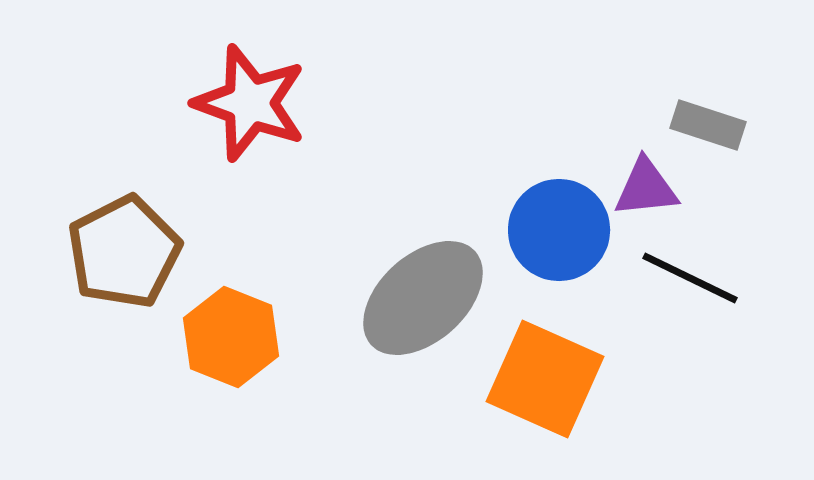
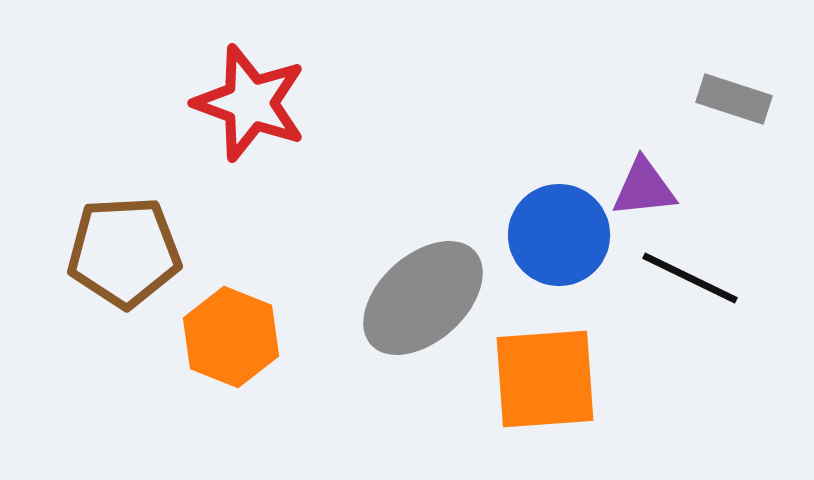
gray rectangle: moved 26 px right, 26 px up
purple triangle: moved 2 px left
blue circle: moved 5 px down
brown pentagon: rotated 24 degrees clockwise
orange square: rotated 28 degrees counterclockwise
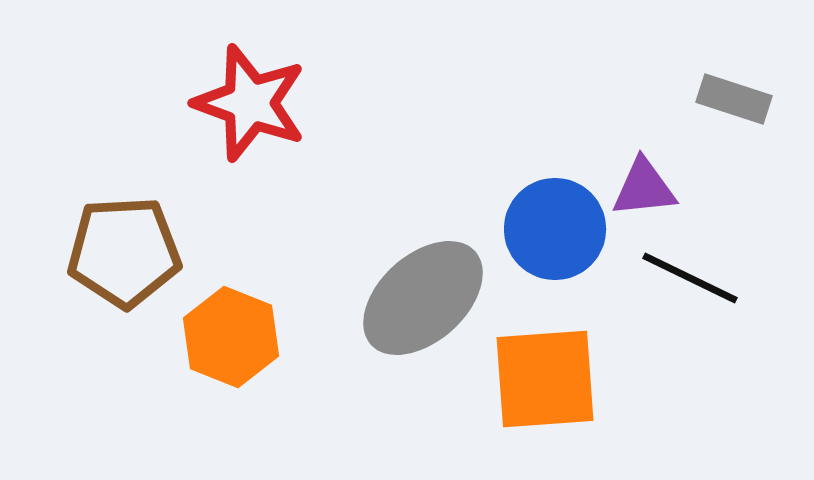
blue circle: moved 4 px left, 6 px up
